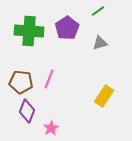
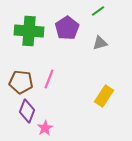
pink star: moved 6 px left
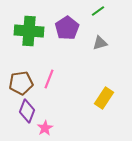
brown pentagon: moved 1 px down; rotated 15 degrees counterclockwise
yellow rectangle: moved 2 px down
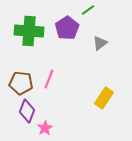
green line: moved 10 px left, 1 px up
gray triangle: rotated 21 degrees counterclockwise
brown pentagon: rotated 15 degrees clockwise
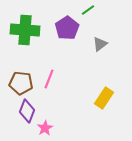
green cross: moved 4 px left, 1 px up
gray triangle: moved 1 px down
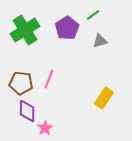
green line: moved 5 px right, 5 px down
green cross: rotated 36 degrees counterclockwise
gray triangle: moved 3 px up; rotated 21 degrees clockwise
purple diamond: rotated 20 degrees counterclockwise
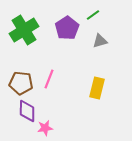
green cross: moved 1 px left
yellow rectangle: moved 7 px left, 10 px up; rotated 20 degrees counterclockwise
pink star: rotated 21 degrees clockwise
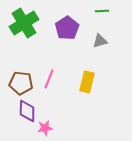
green line: moved 9 px right, 4 px up; rotated 32 degrees clockwise
green cross: moved 7 px up
yellow rectangle: moved 10 px left, 6 px up
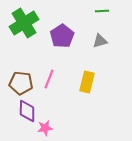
purple pentagon: moved 5 px left, 8 px down
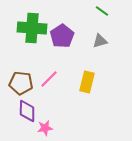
green line: rotated 40 degrees clockwise
green cross: moved 8 px right, 5 px down; rotated 36 degrees clockwise
pink line: rotated 24 degrees clockwise
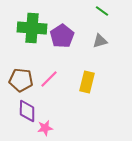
brown pentagon: moved 3 px up
